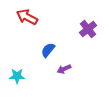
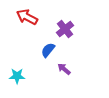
purple cross: moved 23 px left
purple arrow: rotated 64 degrees clockwise
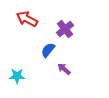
red arrow: moved 2 px down
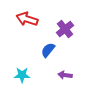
red arrow: rotated 10 degrees counterclockwise
purple arrow: moved 1 px right, 6 px down; rotated 32 degrees counterclockwise
cyan star: moved 5 px right, 1 px up
